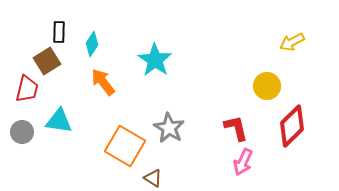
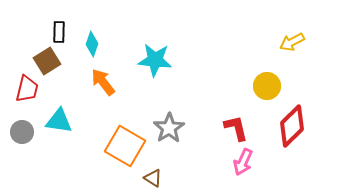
cyan diamond: rotated 15 degrees counterclockwise
cyan star: rotated 28 degrees counterclockwise
gray star: rotated 8 degrees clockwise
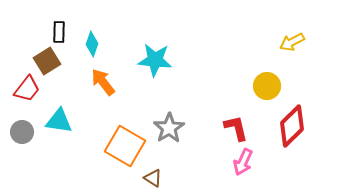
red trapezoid: rotated 24 degrees clockwise
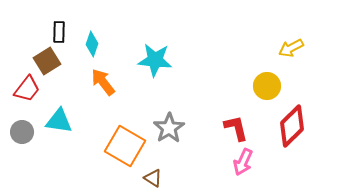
yellow arrow: moved 1 px left, 6 px down
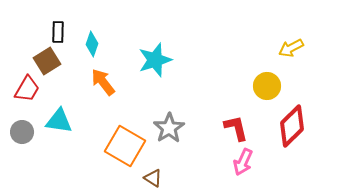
black rectangle: moved 1 px left
cyan star: rotated 24 degrees counterclockwise
red trapezoid: rotated 8 degrees counterclockwise
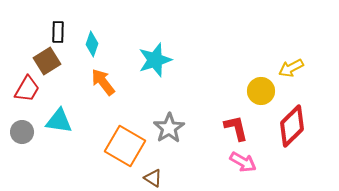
yellow arrow: moved 20 px down
yellow circle: moved 6 px left, 5 px down
pink arrow: rotated 84 degrees counterclockwise
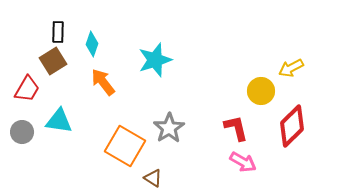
brown square: moved 6 px right
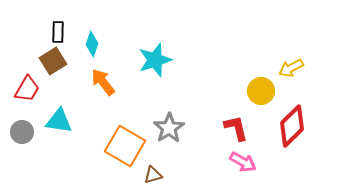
brown triangle: moved 3 px up; rotated 48 degrees counterclockwise
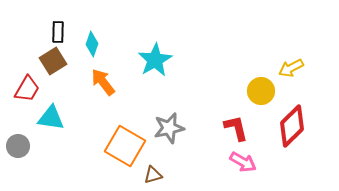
cyan star: rotated 12 degrees counterclockwise
cyan triangle: moved 8 px left, 3 px up
gray star: rotated 20 degrees clockwise
gray circle: moved 4 px left, 14 px down
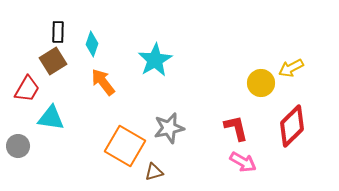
yellow circle: moved 8 px up
brown triangle: moved 1 px right, 3 px up
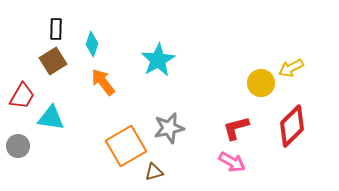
black rectangle: moved 2 px left, 3 px up
cyan star: moved 3 px right
red trapezoid: moved 5 px left, 7 px down
red L-shape: rotated 92 degrees counterclockwise
orange square: moved 1 px right; rotated 30 degrees clockwise
pink arrow: moved 11 px left
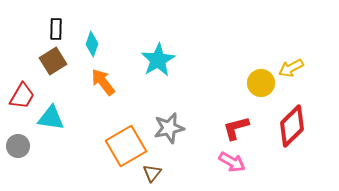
brown triangle: moved 2 px left, 1 px down; rotated 36 degrees counterclockwise
